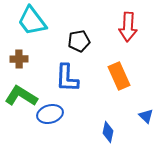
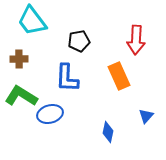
red arrow: moved 8 px right, 13 px down
blue triangle: rotated 28 degrees clockwise
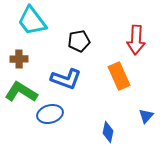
blue L-shape: moved 1 px left, 1 px down; rotated 72 degrees counterclockwise
green L-shape: moved 4 px up
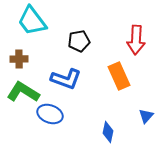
green L-shape: moved 2 px right
blue ellipse: rotated 35 degrees clockwise
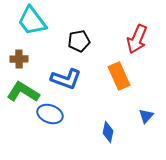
red arrow: moved 1 px right, 1 px up; rotated 20 degrees clockwise
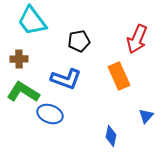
blue diamond: moved 3 px right, 4 px down
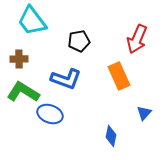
blue triangle: moved 2 px left, 3 px up
